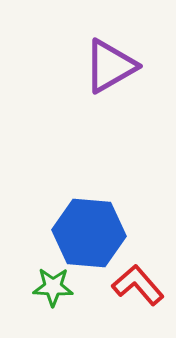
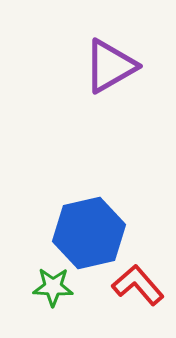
blue hexagon: rotated 18 degrees counterclockwise
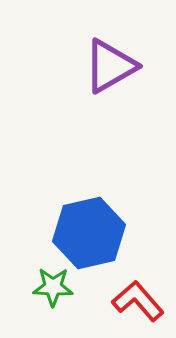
red L-shape: moved 16 px down
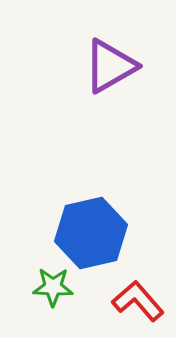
blue hexagon: moved 2 px right
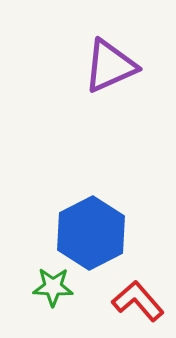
purple triangle: rotated 6 degrees clockwise
blue hexagon: rotated 14 degrees counterclockwise
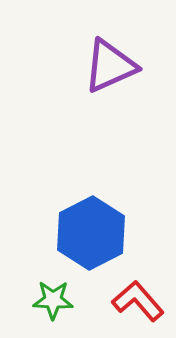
green star: moved 13 px down
